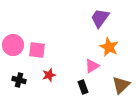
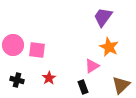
purple trapezoid: moved 3 px right, 1 px up
red star: moved 3 px down; rotated 16 degrees counterclockwise
black cross: moved 2 px left
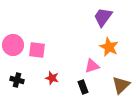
pink triangle: rotated 14 degrees clockwise
red star: moved 3 px right; rotated 24 degrees counterclockwise
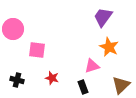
pink circle: moved 16 px up
